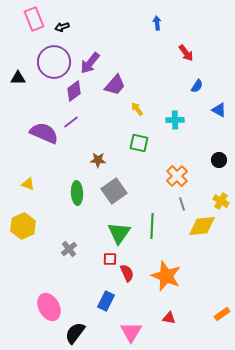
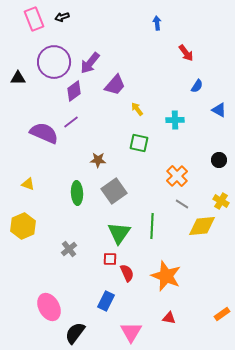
black arrow: moved 10 px up
gray line: rotated 40 degrees counterclockwise
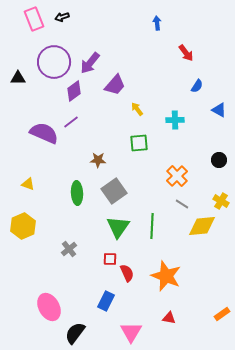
green square: rotated 18 degrees counterclockwise
green triangle: moved 1 px left, 6 px up
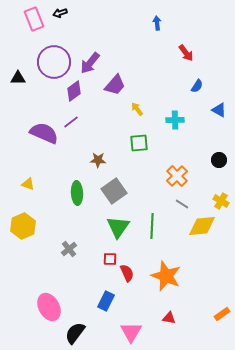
black arrow: moved 2 px left, 4 px up
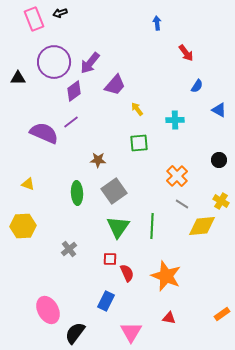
yellow hexagon: rotated 20 degrees clockwise
pink ellipse: moved 1 px left, 3 px down
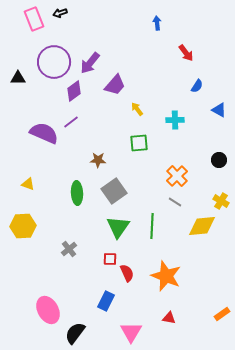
gray line: moved 7 px left, 2 px up
